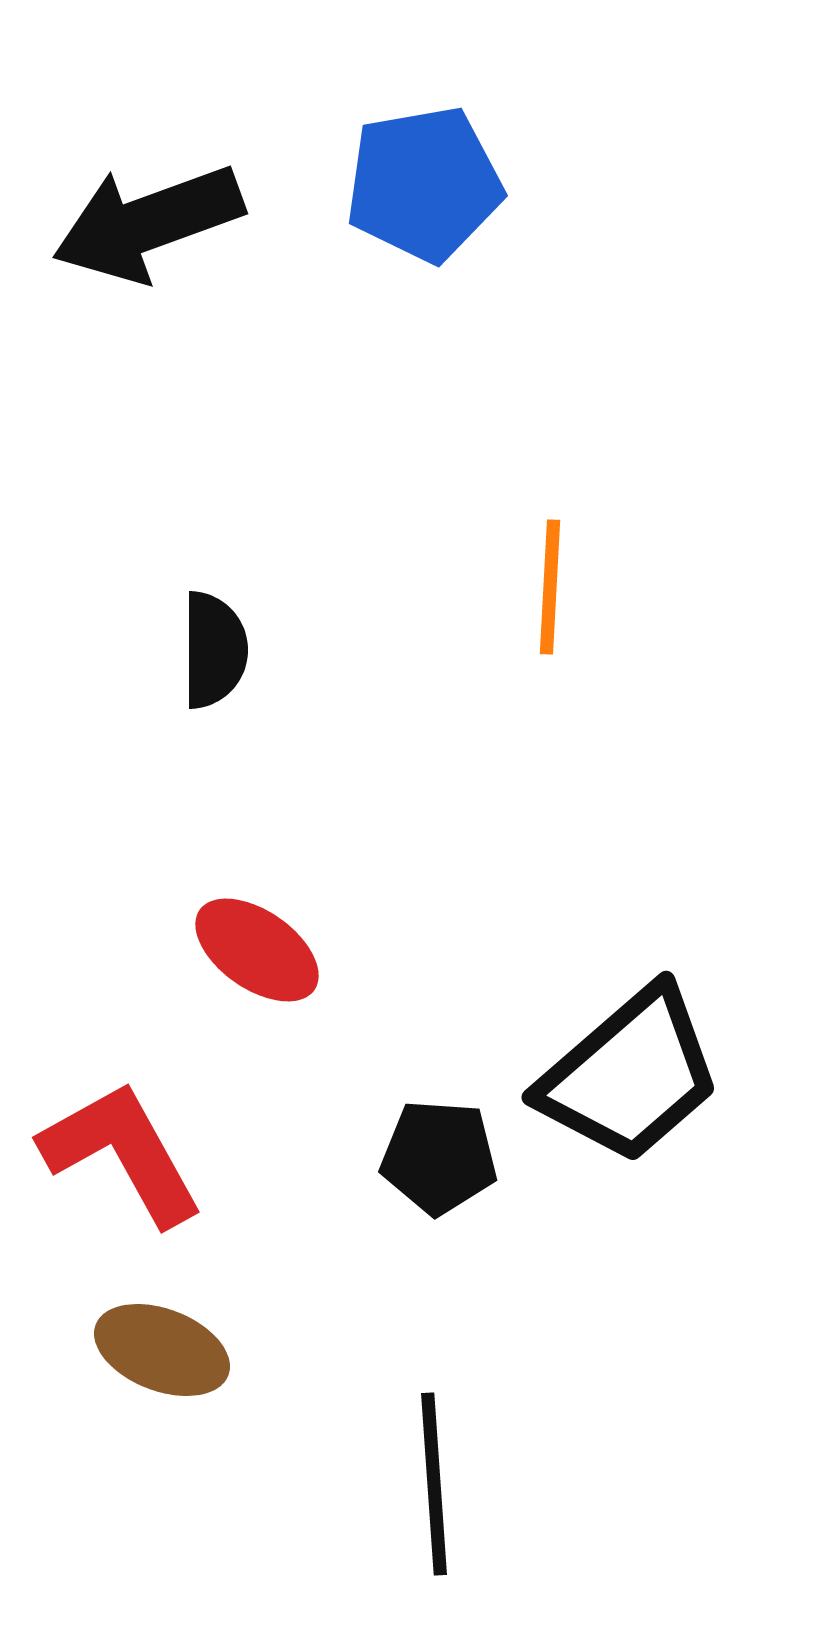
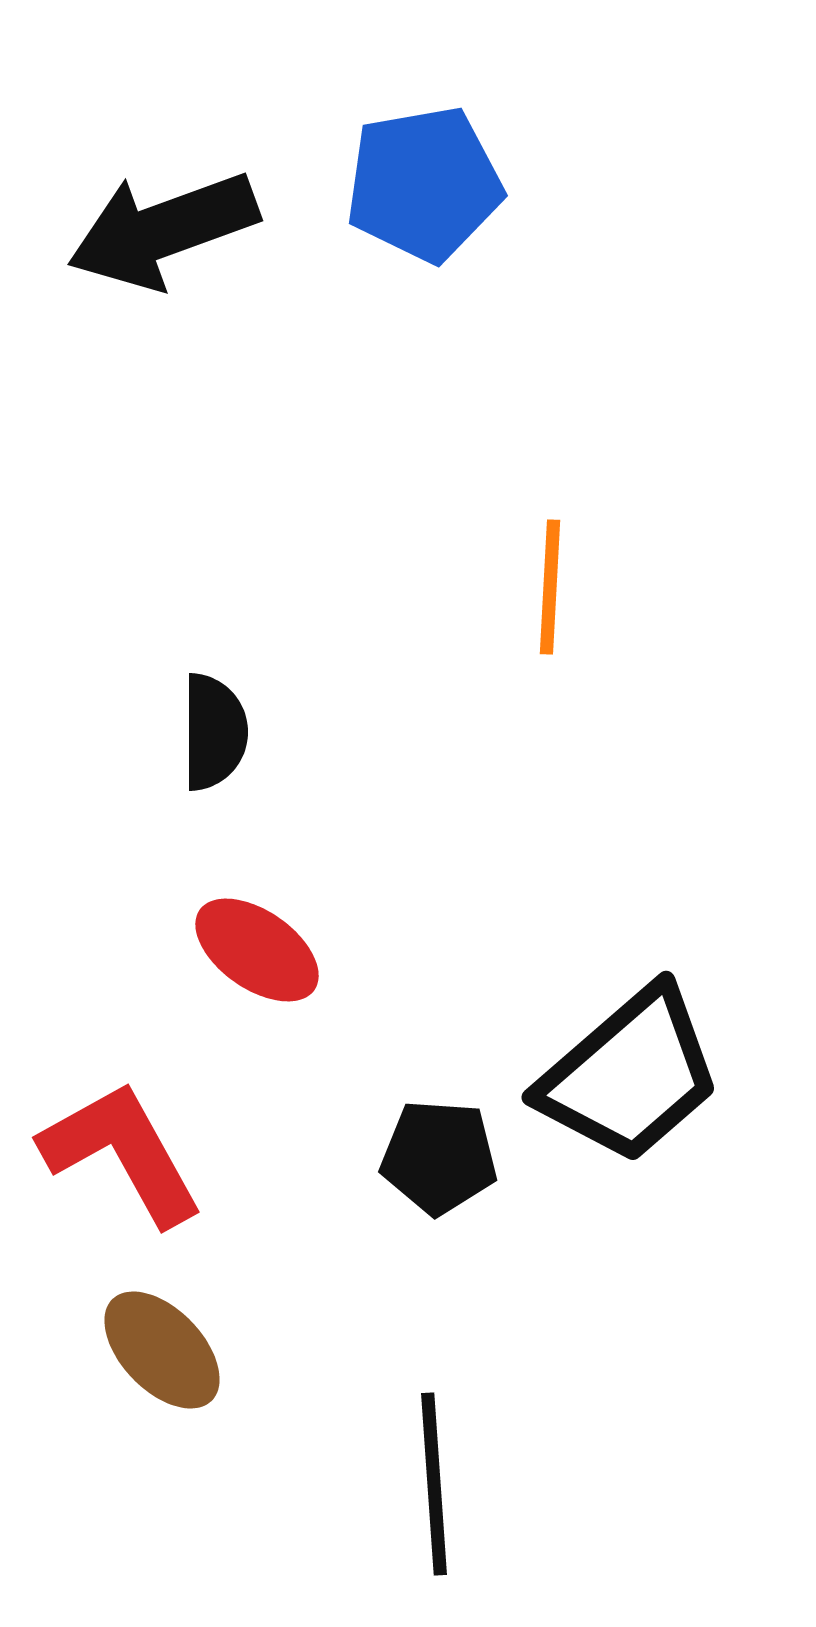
black arrow: moved 15 px right, 7 px down
black semicircle: moved 82 px down
brown ellipse: rotated 25 degrees clockwise
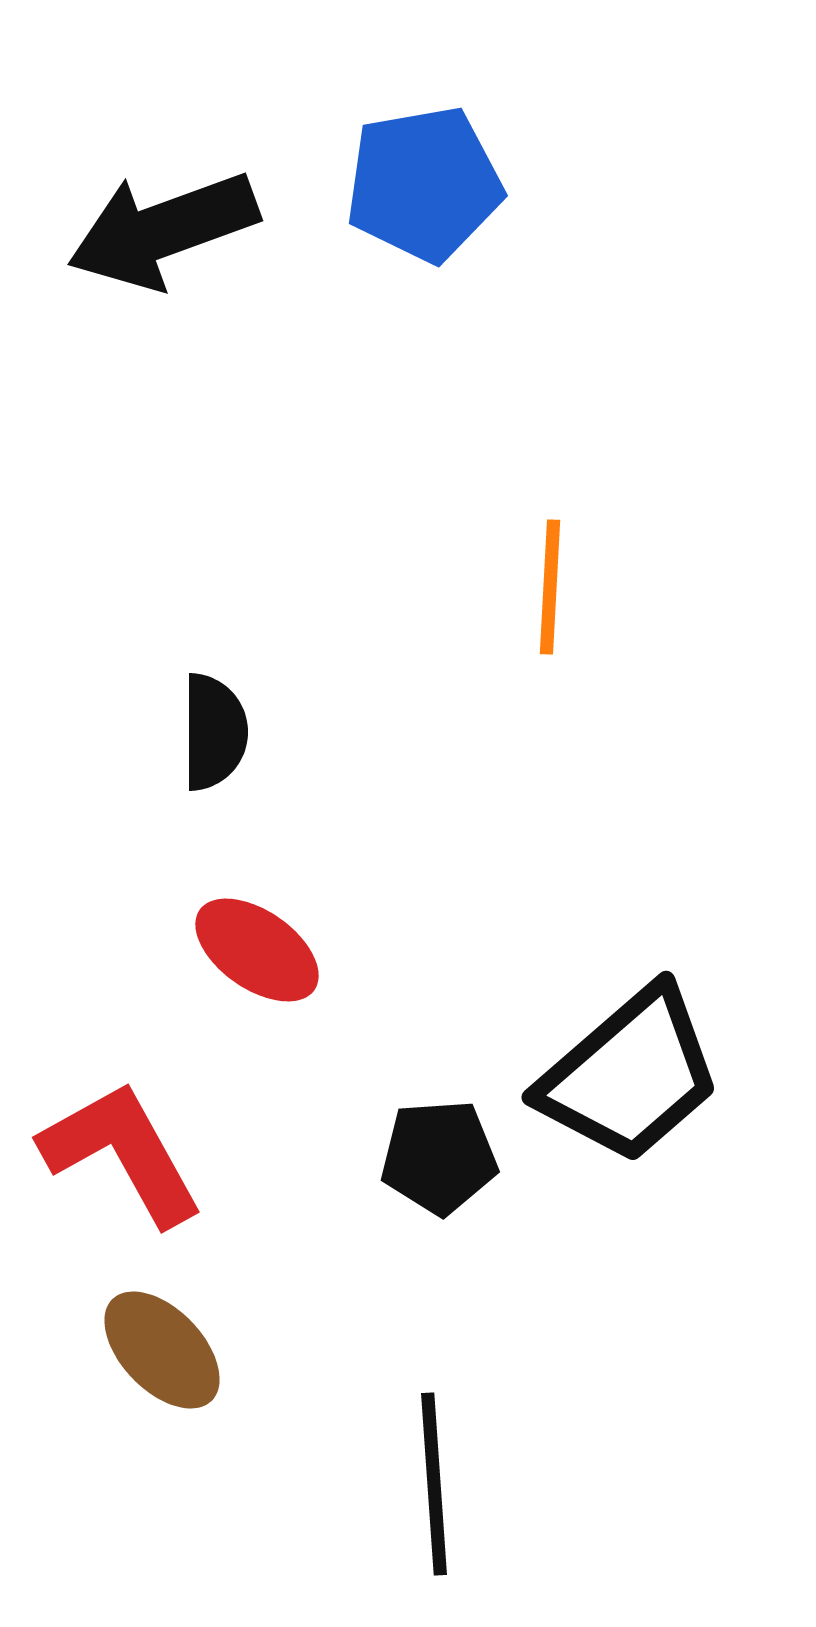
black pentagon: rotated 8 degrees counterclockwise
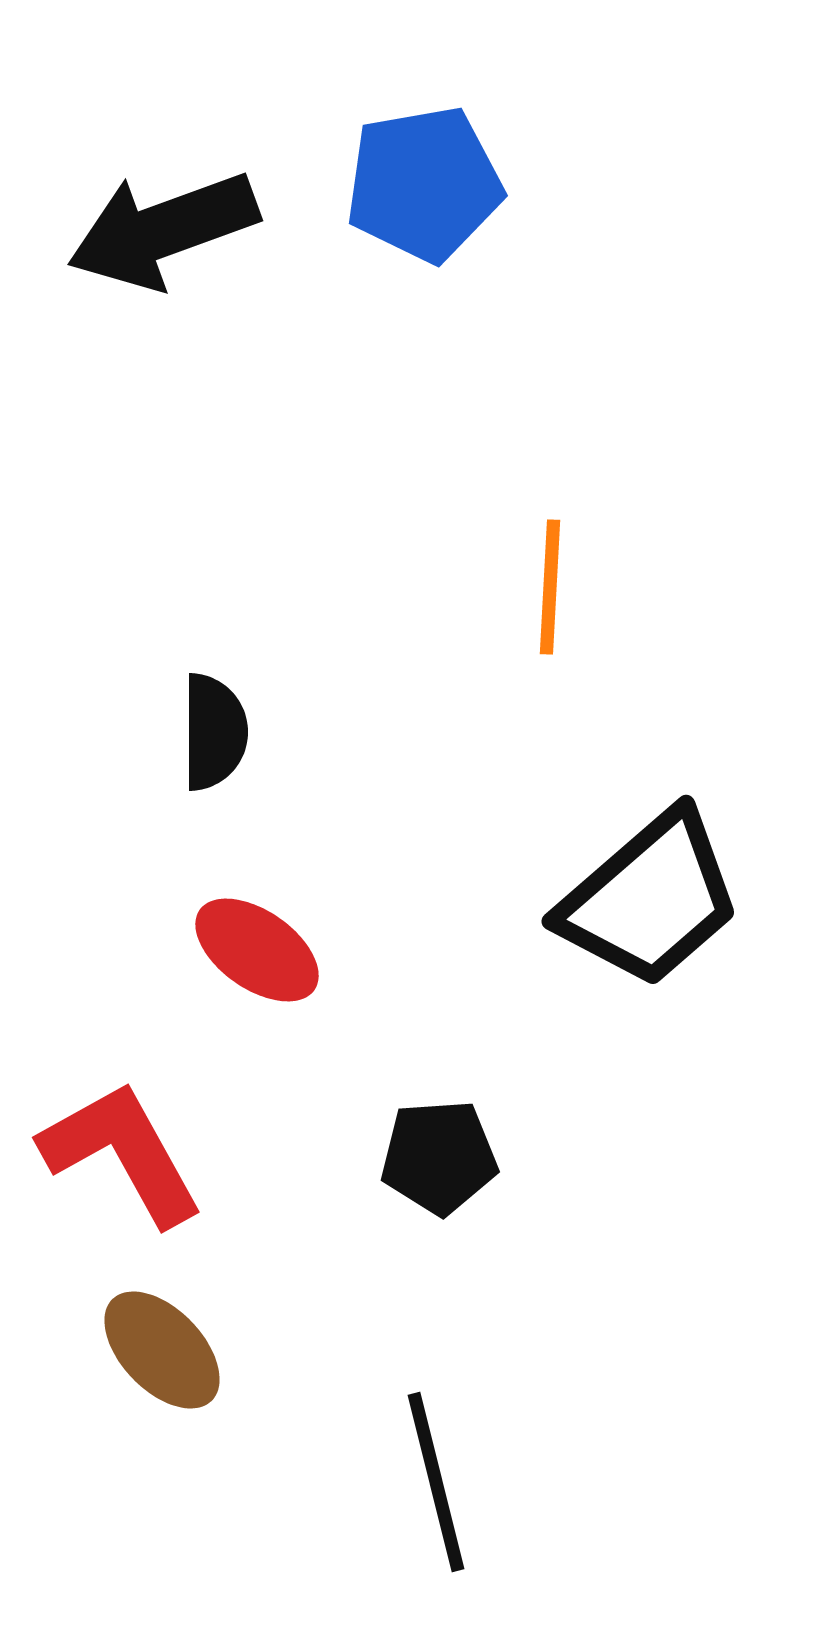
black trapezoid: moved 20 px right, 176 px up
black line: moved 2 px right, 2 px up; rotated 10 degrees counterclockwise
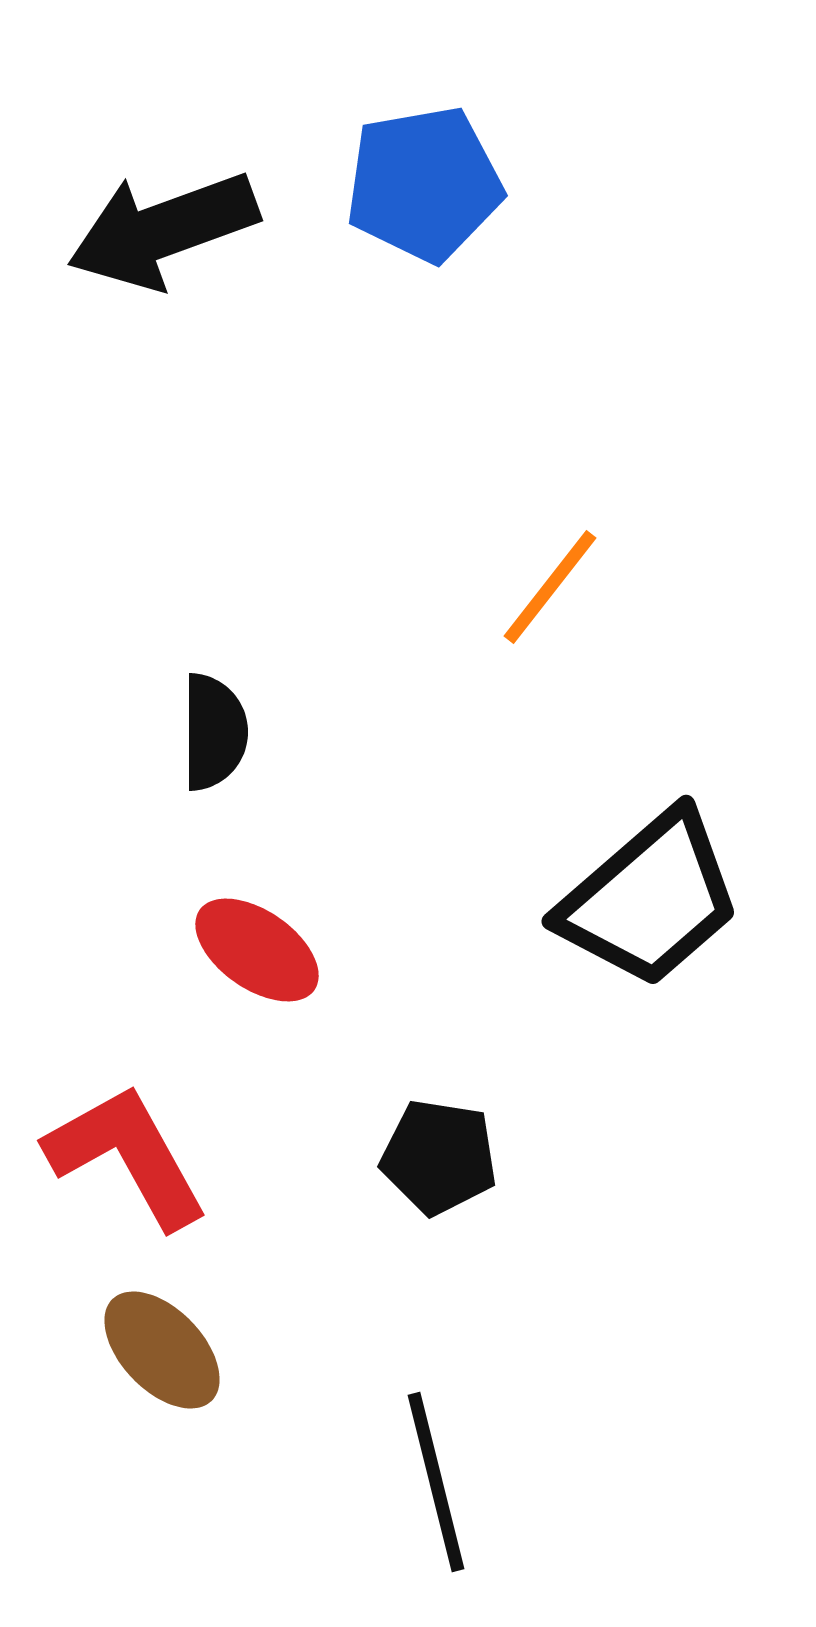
orange line: rotated 35 degrees clockwise
red L-shape: moved 5 px right, 3 px down
black pentagon: rotated 13 degrees clockwise
